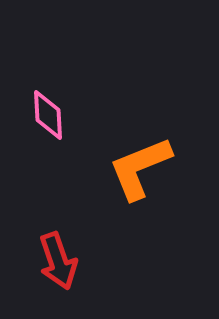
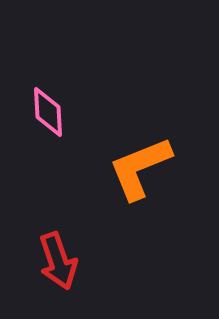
pink diamond: moved 3 px up
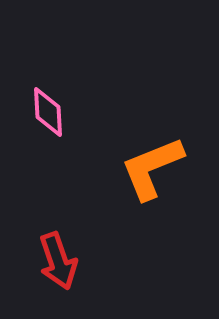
orange L-shape: moved 12 px right
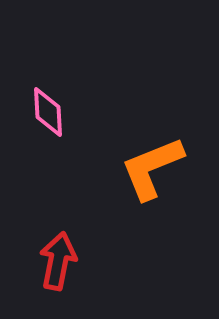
red arrow: rotated 150 degrees counterclockwise
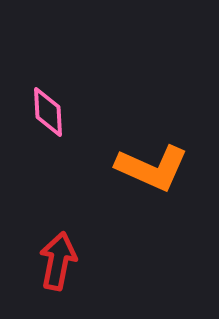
orange L-shape: rotated 134 degrees counterclockwise
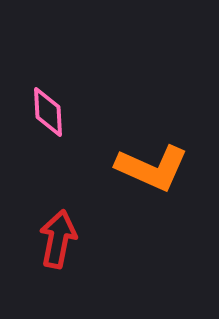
red arrow: moved 22 px up
